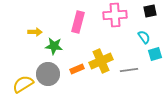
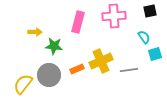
pink cross: moved 1 px left, 1 px down
gray circle: moved 1 px right, 1 px down
yellow semicircle: rotated 20 degrees counterclockwise
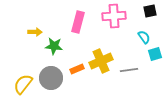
gray circle: moved 2 px right, 3 px down
